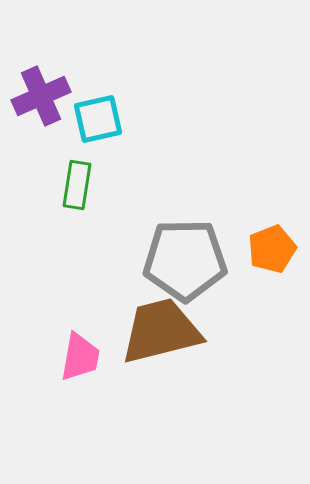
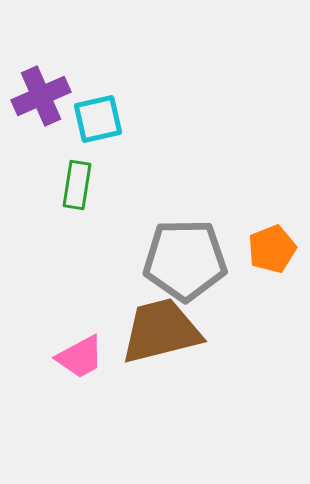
pink trapezoid: rotated 52 degrees clockwise
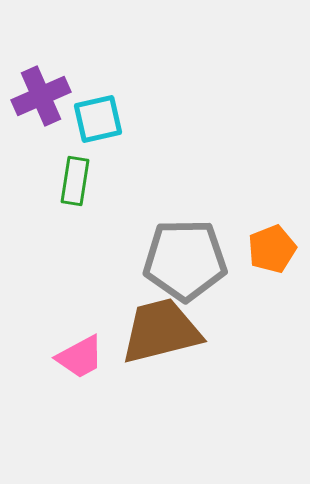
green rectangle: moved 2 px left, 4 px up
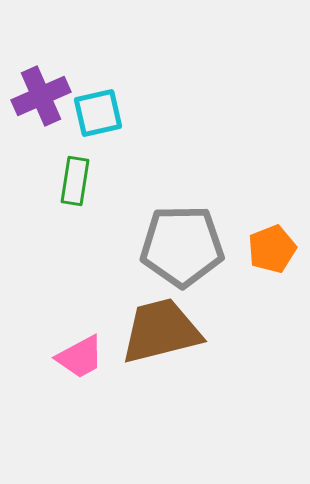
cyan square: moved 6 px up
gray pentagon: moved 3 px left, 14 px up
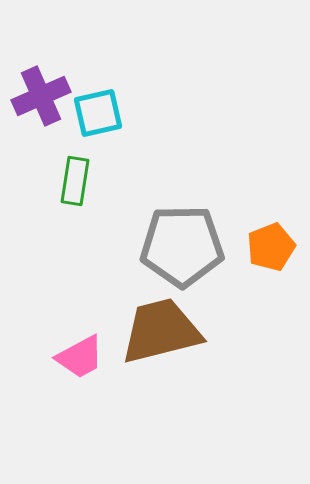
orange pentagon: moved 1 px left, 2 px up
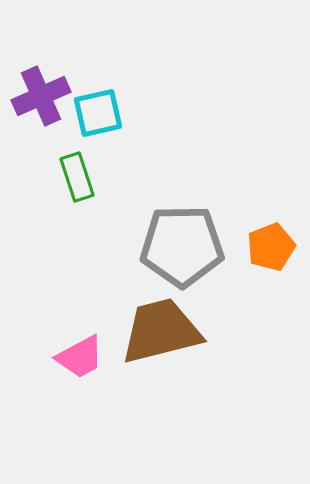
green rectangle: moved 2 px right, 4 px up; rotated 27 degrees counterclockwise
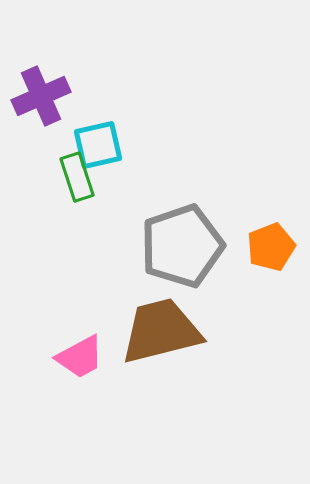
cyan square: moved 32 px down
gray pentagon: rotated 18 degrees counterclockwise
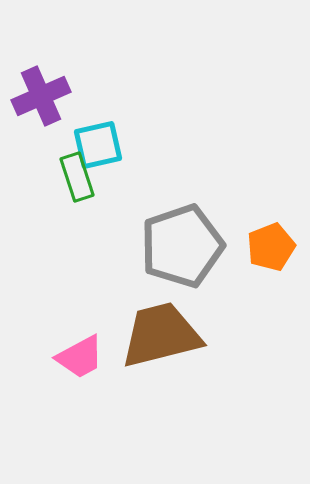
brown trapezoid: moved 4 px down
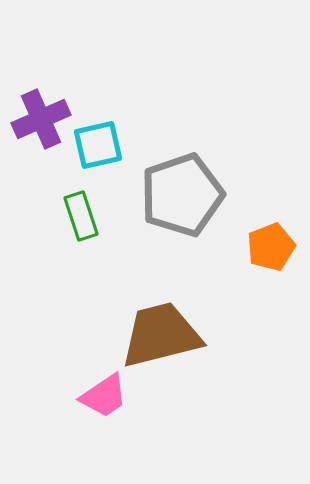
purple cross: moved 23 px down
green rectangle: moved 4 px right, 39 px down
gray pentagon: moved 51 px up
pink trapezoid: moved 24 px right, 39 px down; rotated 6 degrees counterclockwise
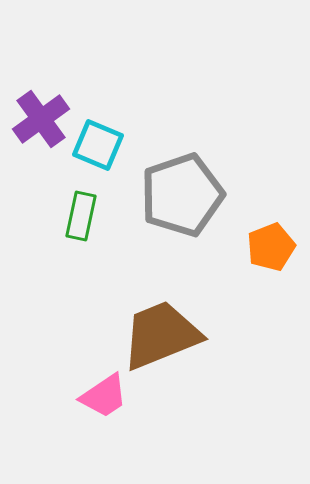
purple cross: rotated 12 degrees counterclockwise
cyan square: rotated 36 degrees clockwise
green rectangle: rotated 30 degrees clockwise
brown trapezoid: rotated 8 degrees counterclockwise
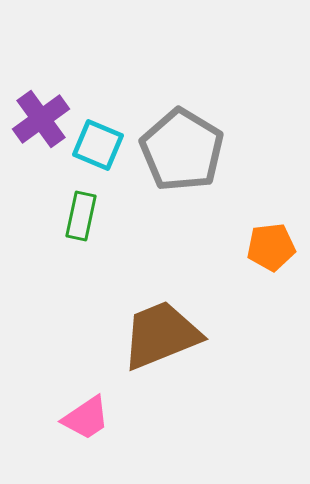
gray pentagon: moved 45 px up; rotated 22 degrees counterclockwise
orange pentagon: rotated 15 degrees clockwise
pink trapezoid: moved 18 px left, 22 px down
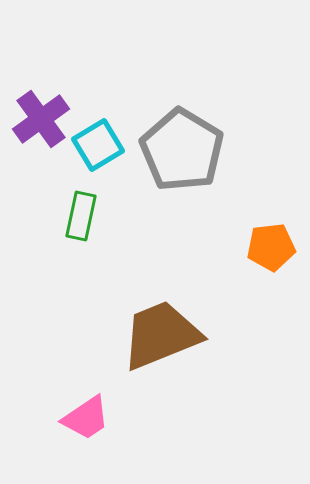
cyan square: rotated 36 degrees clockwise
